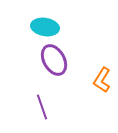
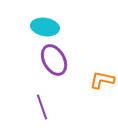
orange L-shape: rotated 70 degrees clockwise
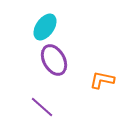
cyan ellipse: rotated 64 degrees counterclockwise
purple line: rotated 30 degrees counterclockwise
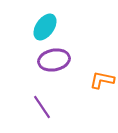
purple ellipse: rotated 72 degrees counterclockwise
purple line: rotated 15 degrees clockwise
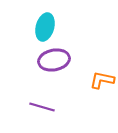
cyan ellipse: rotated 20 degrees counterclockwise
purple line: rotated 40 degrees counterclockwise
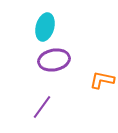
purple line: rotated 70 degrees counterclockwise
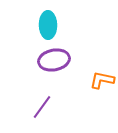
cyan ellipse: moved 3 px right, 2 px up; rotated 16 degrees counterclockwise
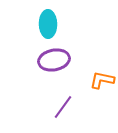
cyan ellipse: moved 1 px up
purple line: moved 21 px right
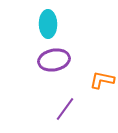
purple line: moved 2 px right, 2 px down
